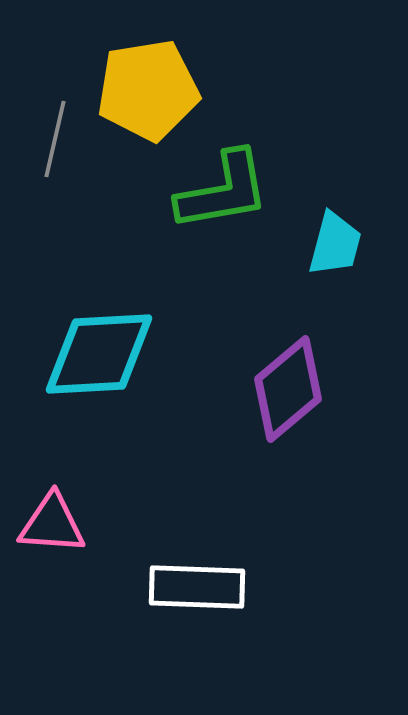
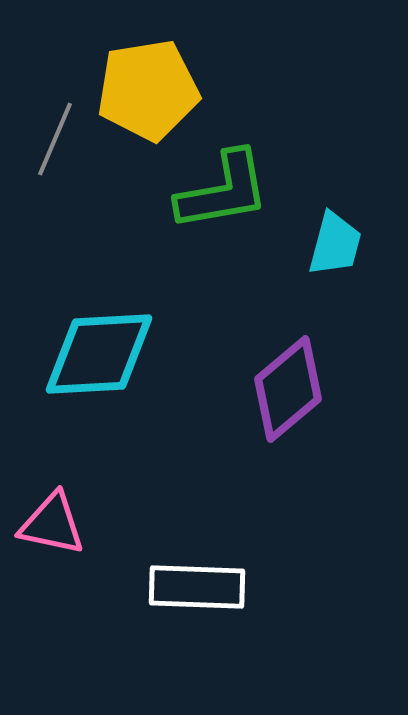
gray line: rotated 10 degrees clockwise
pink triangle: rotated 8 degrees clockwise
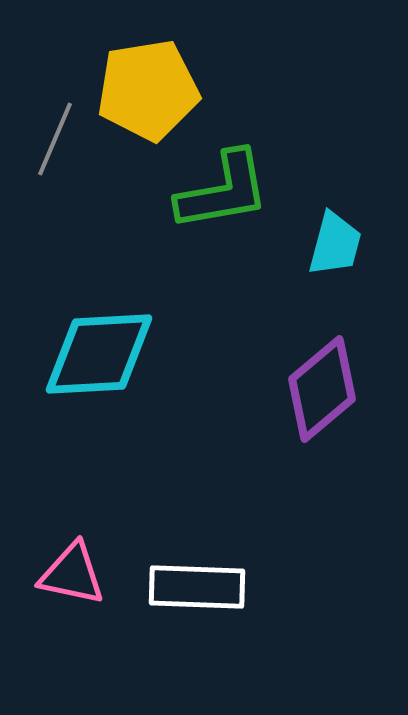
purple diamond: moved 34 px right
pink triangle: moved 20 px right, 50 px down
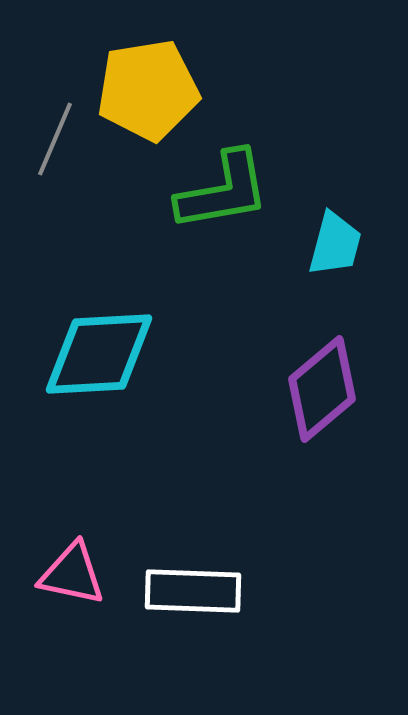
white rectangle: moved 4 px left, 4 px down
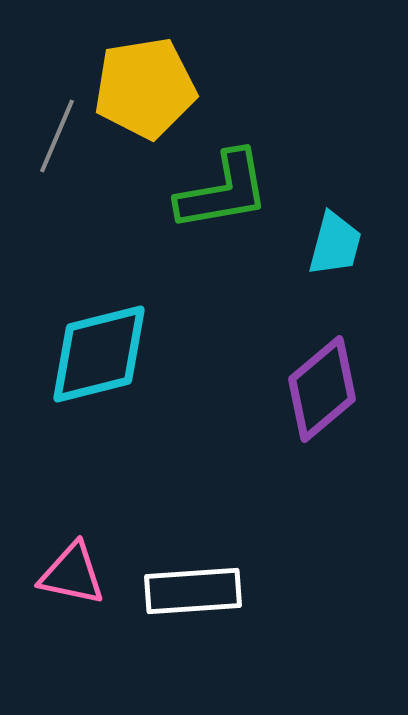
yellow pentagon: moved 3 px left, 2 px up
gray line: moved 2 px right, 3 px up
cyan diamond: rotated 11 degrees counterclockwise
white rectangle: rotated 6 degrees counterclockwise
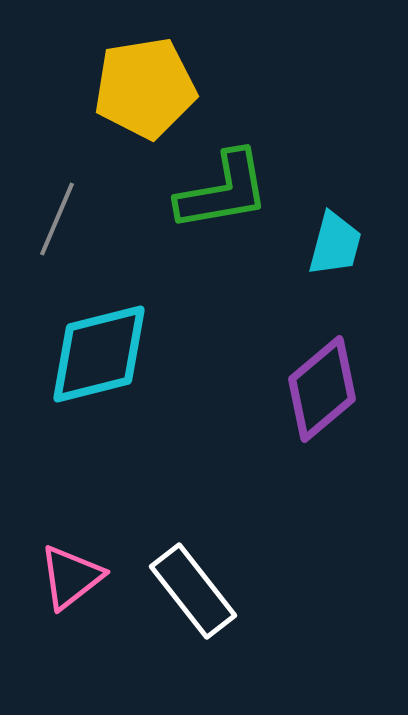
gray line: moved 83 px down
pink triangle: moved 1 px left, 3 px down; rotated 50 degrees counterclockwise
white rectangle: rotated 56 degrees clockwise
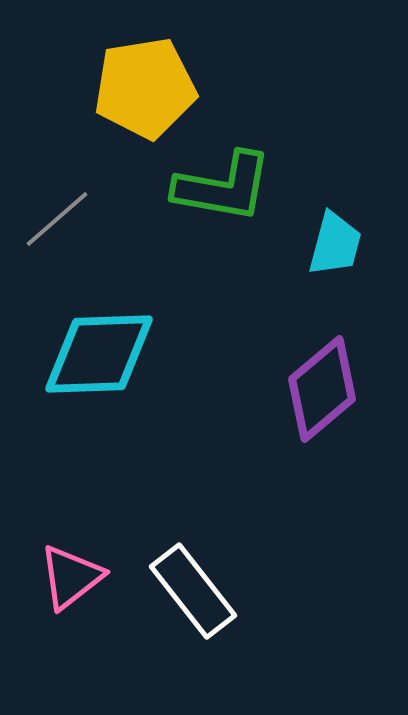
green L-shape: moved 4 px up; rotated 20 degrees clockwise
gray line: rotated 26 degrees clockwise
cyan diamond: rotated 12 degrees clockwise
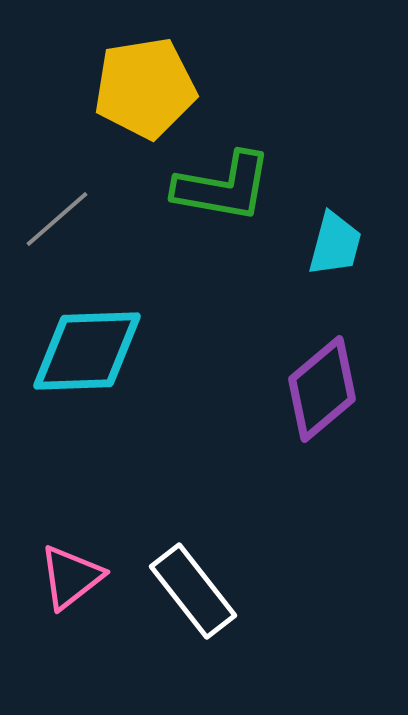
cyan diamond: moved 12 px left, 3 px up
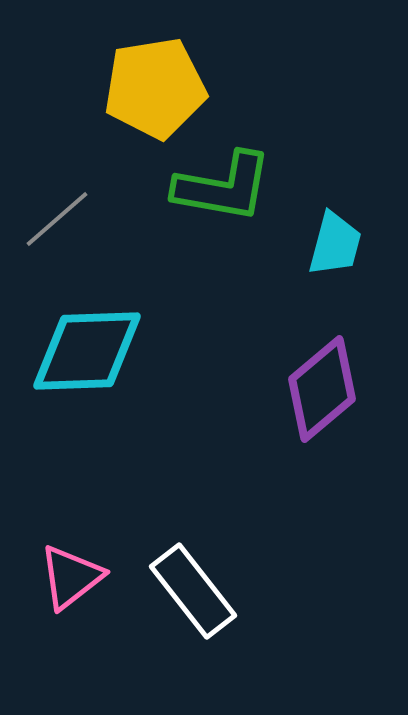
yellow pentagon: moved 10 px right
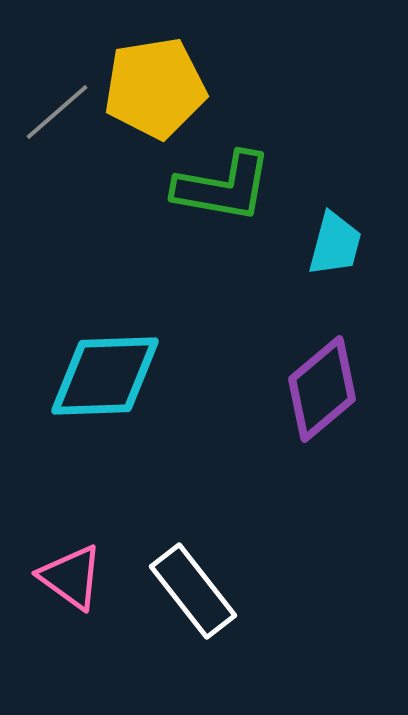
gray line: moved 107 px up
cyan diamond: moved 18 px right, 25 px down
pink triangle: rotated 46 degrees counterclockwise
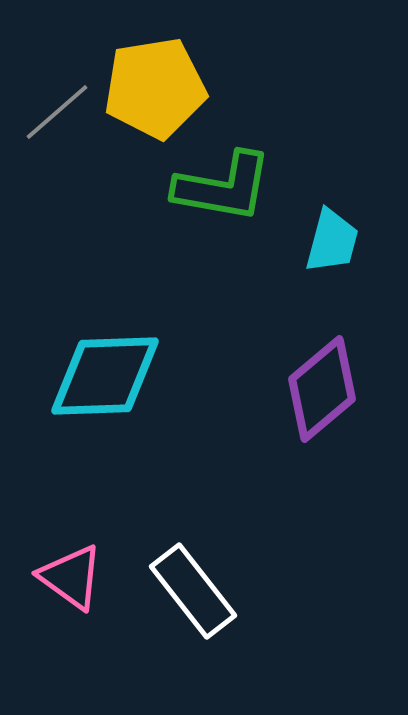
cyan trapezoid: moved 3 px left, 3 px up
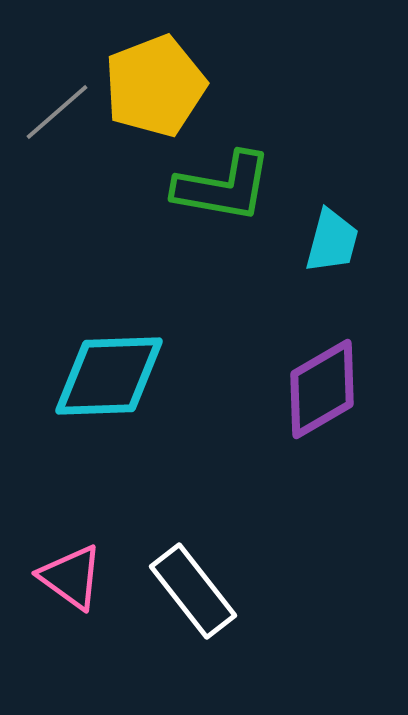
yellow pentagon: moved 2 px up; rotated 12 degrees counterclockwise
cyan diamond: moved 4 px right
purple diamond: rotated 10 degrees clockwise
